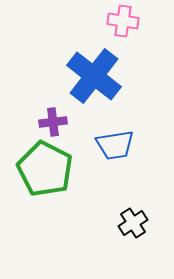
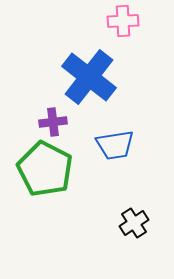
pink cross: rotated 12 degrees counterclockwise
blue cross: moved 5 px left, 1 px down
black cross: moved 1 px right
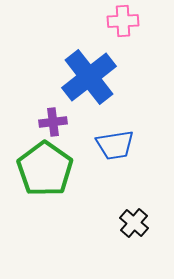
blue cross: rotated 14 degrees clockwise
green pentagon: rotated 8 degrees clockwise
black cross: rotated 16 degrees counterclockwise
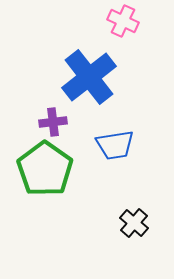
pink cross: rotated 28 degrees clockwise
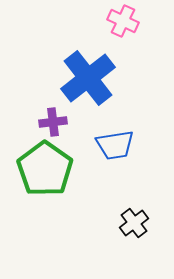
blue cross: moved 1 px left, 1 px down
black cross: rotated 12 degrees clockwise
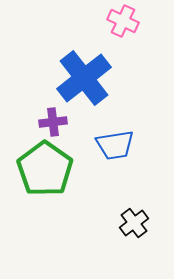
blue cross: moved 4 px left
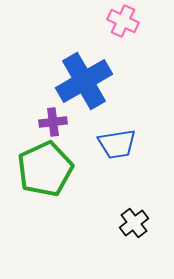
blue cross: moved 3 px down; rotated 8 degrees clockwise
blue trapezoid: moved 2 px right, 1 px up
green pentagon: rotated 12 degrees clockwise
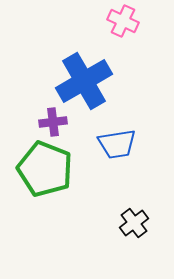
green pentagon: rotated 26 degrees counterclockwise
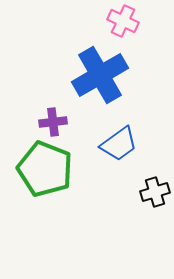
blue cross: moved 16 px right, 6 px up
blue trapezoid: moved 2 px right; rotated 27 degrees counterclockwise
black cross: moved 21 px right, 31 px up; rotated 20 degrees clockwise
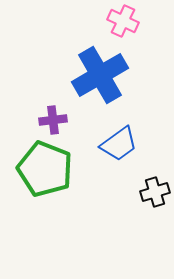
purple cross: moved 2 px up
